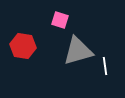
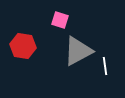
gray triangle: rotated 12 degrees counterclockwise
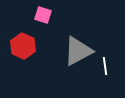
pink square: moved 17 px left, 5 px up
red hexagon: rotated 15 degrees clockwise
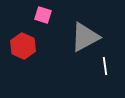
gray triangle: moved 7 px right, 14 px up
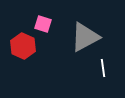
pink square: moved 9 px down
white line: moved 2 px left, 2 px down
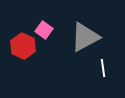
pink square: moved 1 px right, 6 px down; rotated 18 degrees clockwise
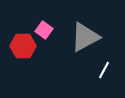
red hexagon: rotated 25 degrees counterclockwise
white line: moved 1 px right, 2 px down; rotated 36 degrees clockwise
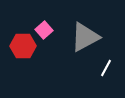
pink square: rotated 12 degrees clockwise
white line: moved 2 px right, 2 px up
